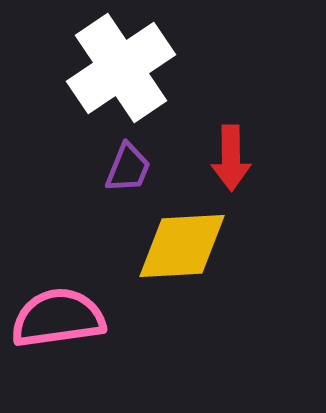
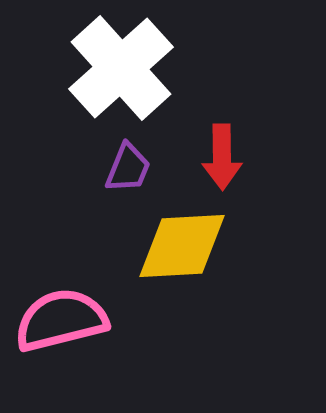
white cross: rotated 8 degrees counterclockwise
red arrow: moved 9 px left, 1 px up
pink semicircle: moved 3 px right, 2 px down; rotated 6 degrees counterclockwise
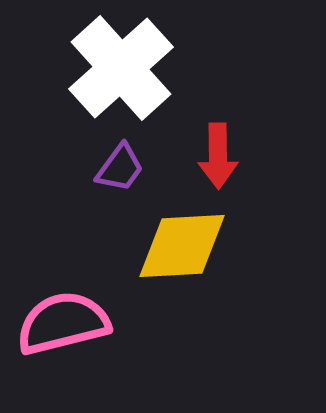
red arrow: moved 4 px left, 1 px up
purple trapezoid: moved 8 px left; rotated 14 degrees clockwise
pink semicircle: moved 2 px right, 3 px down
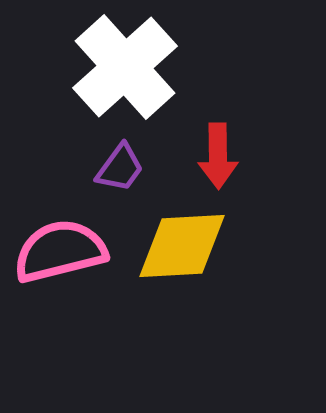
white cross: moved 4 px right, 1 px up
pink semicircle: moved 3 px left, 72 px up
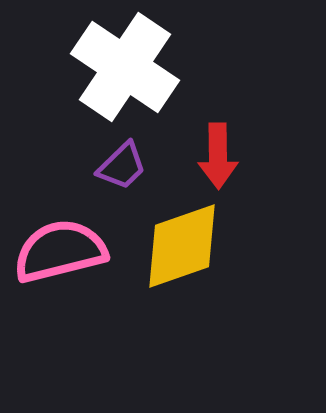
white cross: rotated 14 degrees counterclockwise
purple trapezoid: moved 2 px right, 2 px up; rotated 10 degrees clockwise
yellow diamond: rotated 16 degrees counterclockwise
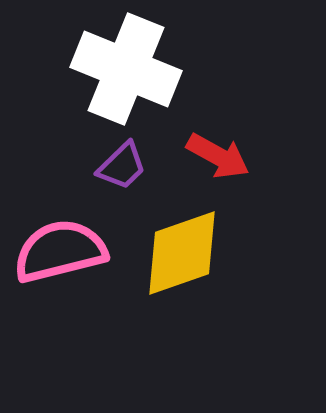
white cross: moved 1 px right, 2 px down; rotated 12 degrees counterclockwise
red arrow: rotated 60 degrees counterclockwise
yellow diamond: moved 7 px down
